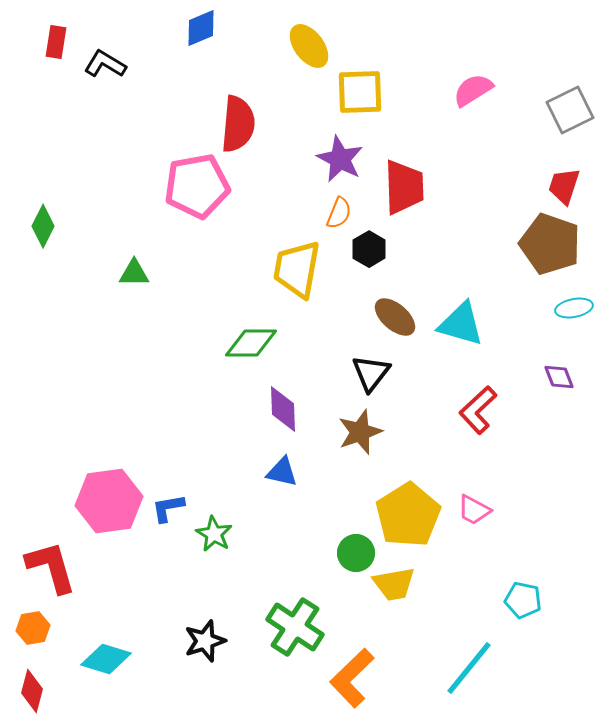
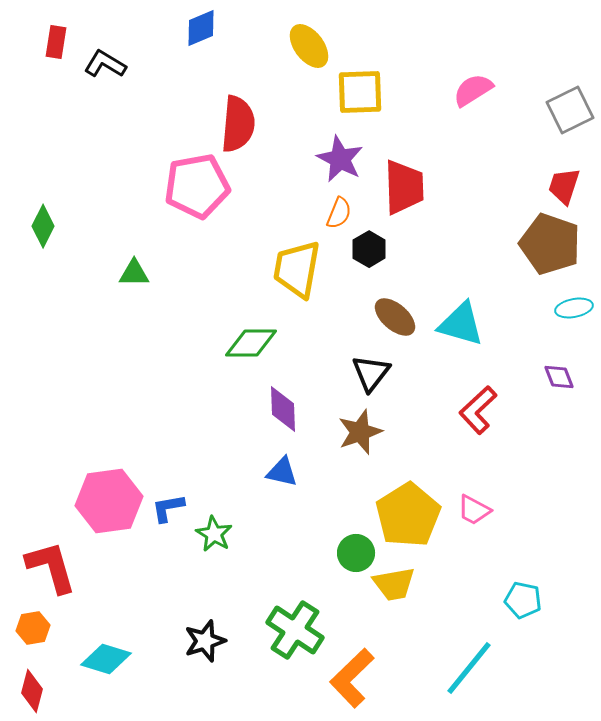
green cross at (295, 627): moved 3 px down
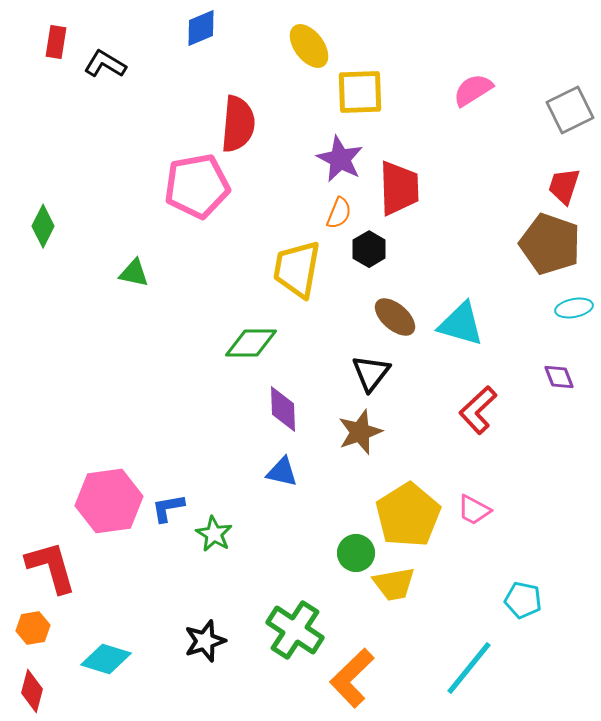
red trapezoid at (404, 187): moved 5 px left, 1 px down
green triangle at (134, 273): rotated 12 degrees clockwise
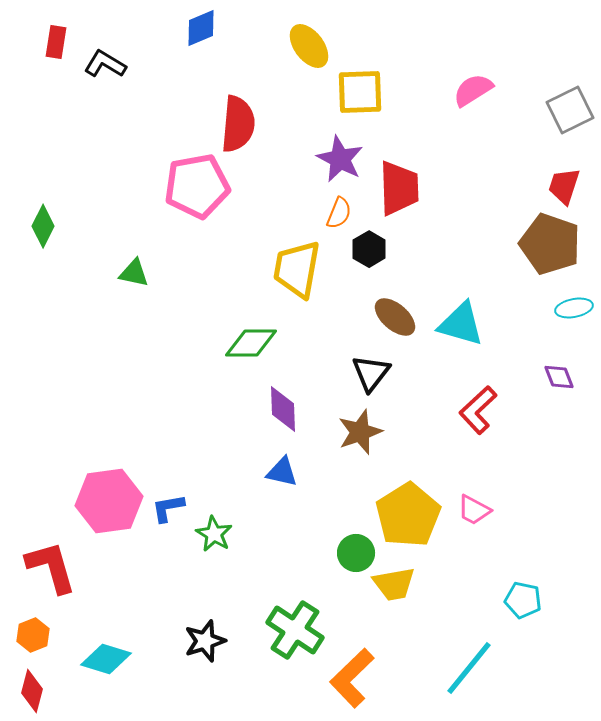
orange hexagon at (33, 628): moved 7 px down; rotated 12 degrees counterclockwise
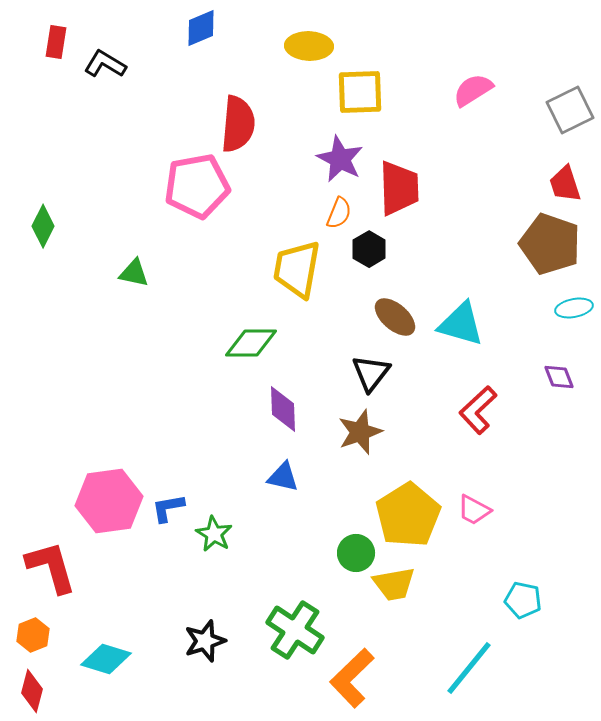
yellow ellipse at (309, 46): rotated 51 degrees counterclockwise
red trapezoid at (564, 186): moved 1 px right, 2 px up; rotated 36 degrees counterclockwise
blue triangle at (282, 472): moved 1 px right, 5 px down
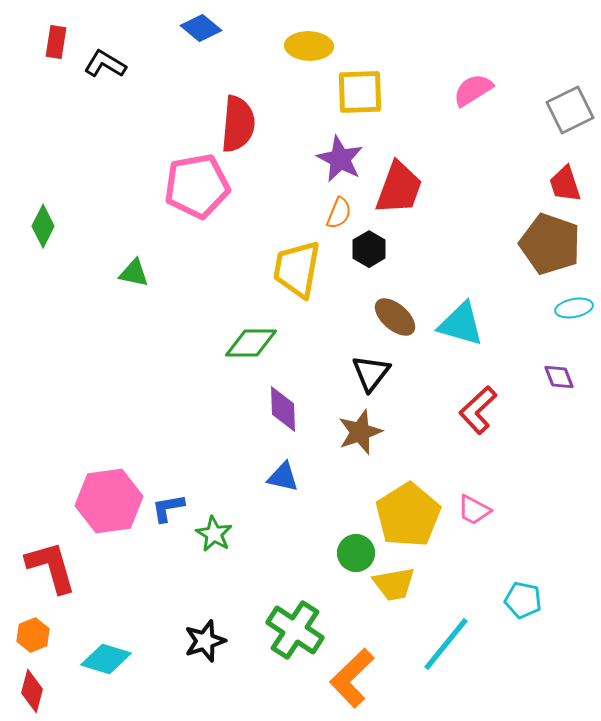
blue diamond at (201, 28): rotated 63 degrees clockwise
red trapezoid at (399, 188): rotated 22 degrees clockwise
cyan line at (469, 668): moved 23 px left, 24 px up
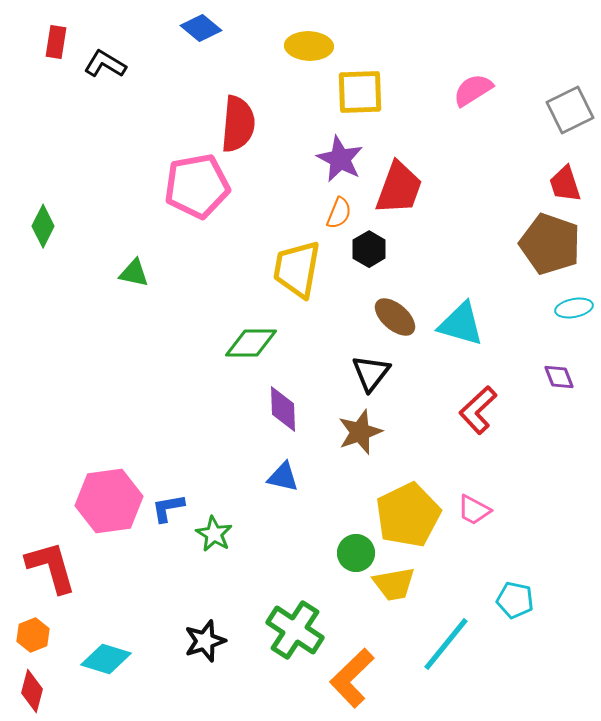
yellow pentagon at (408, 515): rotated 6 degrees clockwise
cyan pentagon at (523, 600): moved 8 px left
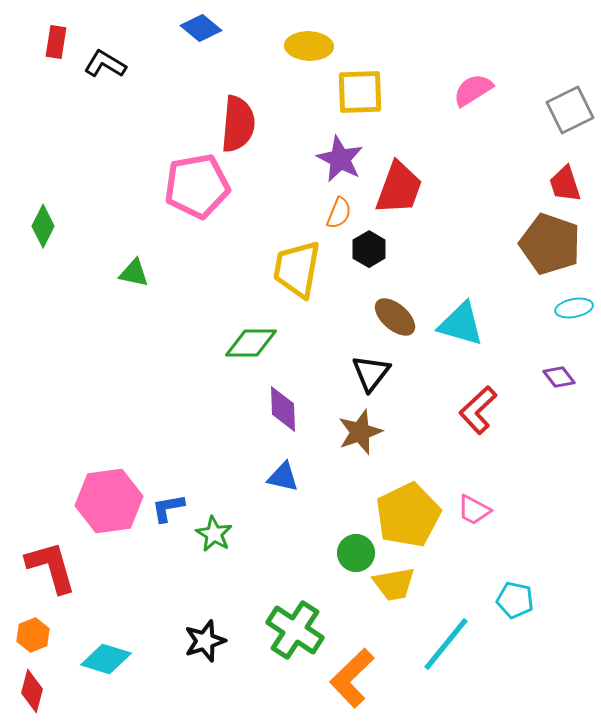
purple diamond at (559, 377): rotated 16 degrees counterclockwise
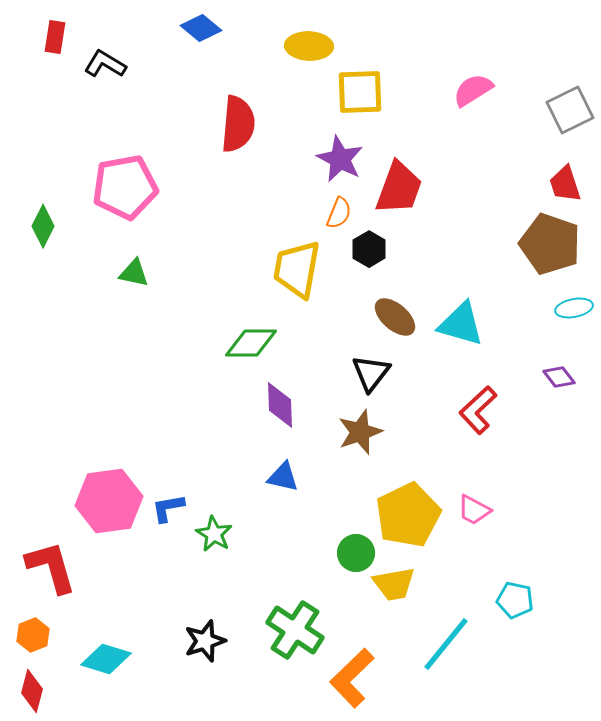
red rectangle at (56, 42): moved 1 px left, 5 px up
pink pentagon at (197, 186): moved 72 px left, 1 px down
purple diamond at (283, 409): moved 3 px left, 4 px up
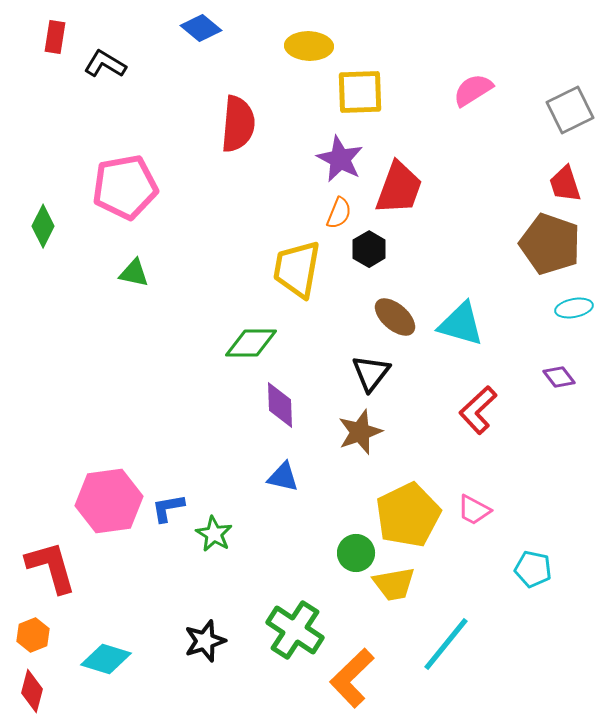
cyan pentagon at (515, 600): moved 18 px right, 31 px up
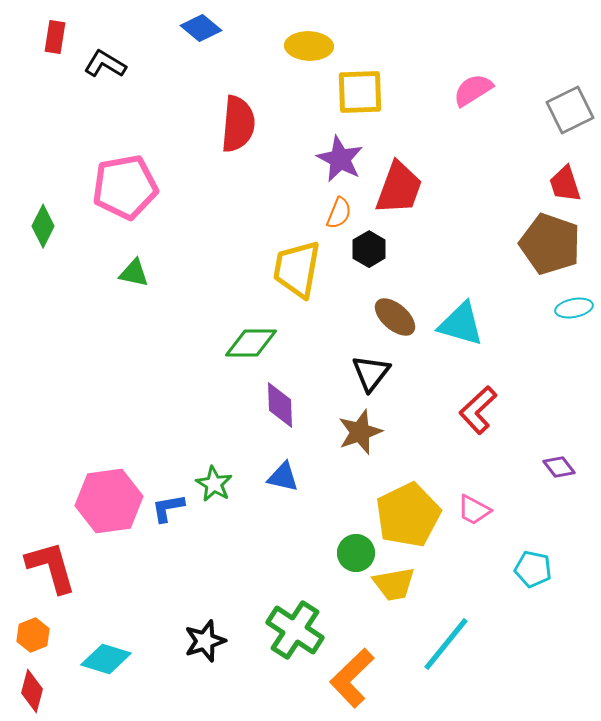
purple diamond at (559, 377): moved 90 px down
green star at (214, 534): moved 50 px up
